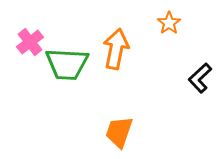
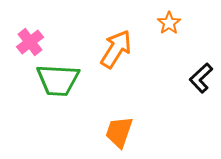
orange arrow: rotated 21 degrees clockwise
green trapezoid: moved 9 px left, 16 px down
black L-shape: moved 1 px right
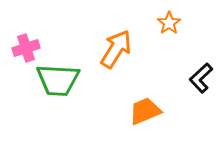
pink cross: moved 4 px left, 6 px down; rotated 20 degrees clockwise
orange trapezoid: moved 26 px right, 21 px up; rotated 48 degrees clockwise
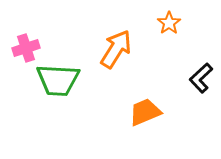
orange trapezoid: moved 1 px down
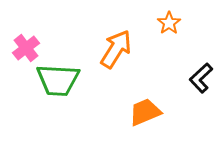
pink cross: rotated 20 degrees counterclockwise
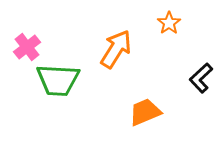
pink cross: moved 1 px right, 1 px up
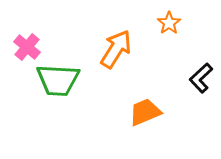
pink cross: rotated 12 degrees counterclockwise
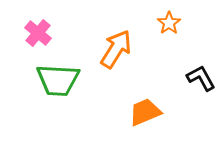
pink cross: moved 11 px right, 14 px up
black L-shape: rotated 104 degrees clockwise
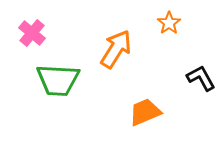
pink cross: moved 6 px left
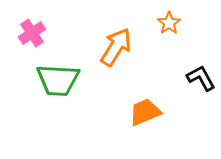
pink cross: rotated 16 degrees clockwise
orange arrow: moved 2 px up
